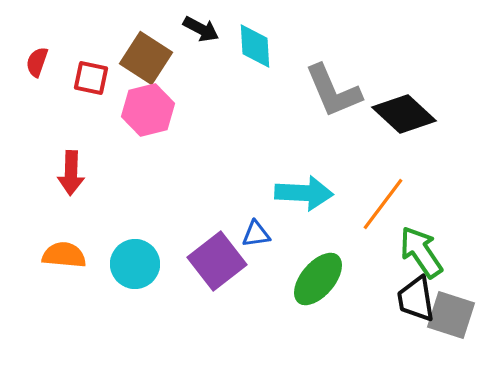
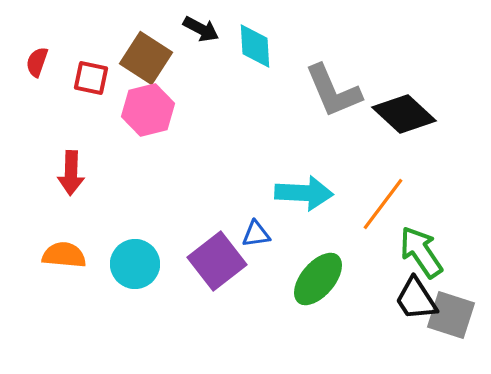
black trapezoid: rotated 24 degrees counterclockwise
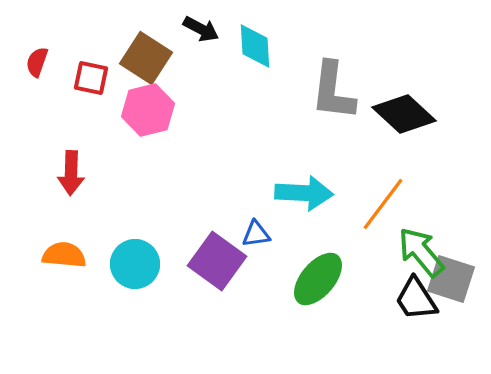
gray L-shape: rotated 30 degrees clockwise
green arrow: rotated 6 degrees counterclockwise
purple square: rotated 16 degrees counterclockwise
gray square: moved 36 px up
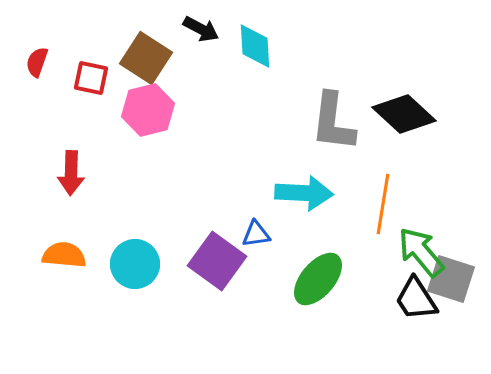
gray L-shape: moved 31 px down
orange line: rotated 28 degrees counterclockwise
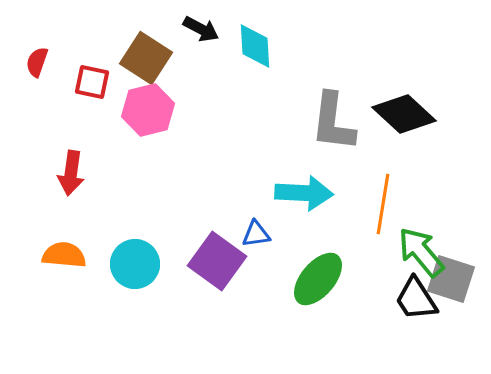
red square: moved 1 px right, 4 px down
red arrow: rotated 6 degrees clockwise
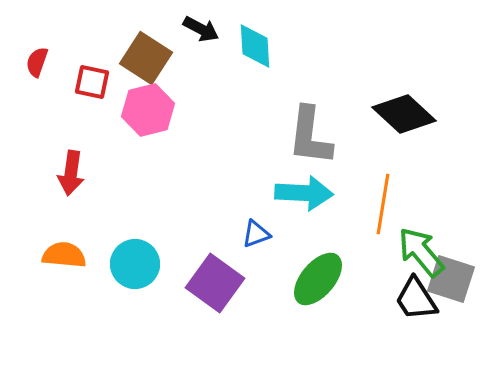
gray L-shape: moved 23 px left, 14 px down
blue triangle: rotated 12 degrees counterclockwise
purple square: moved 2 px left, 22 px down
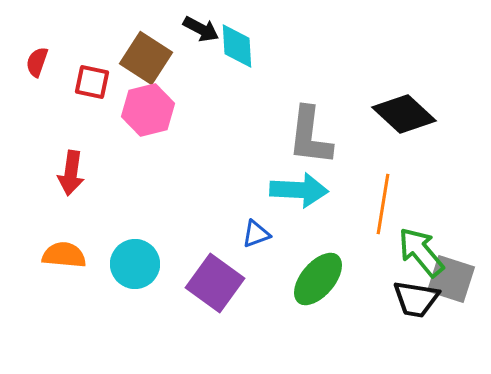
cyan diamond: moved 18 px left
cyan arrow: moved 5 px left, 3 px up
black trapezoid: rotated 48 degrees counterclockwise
